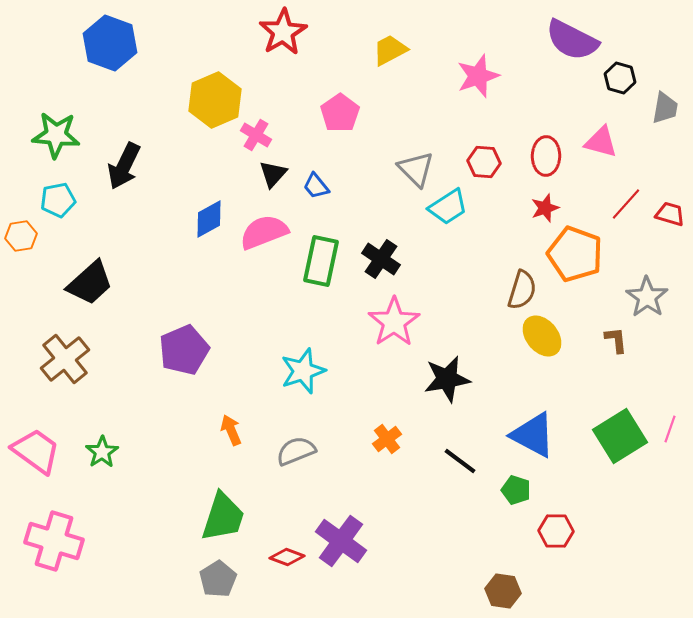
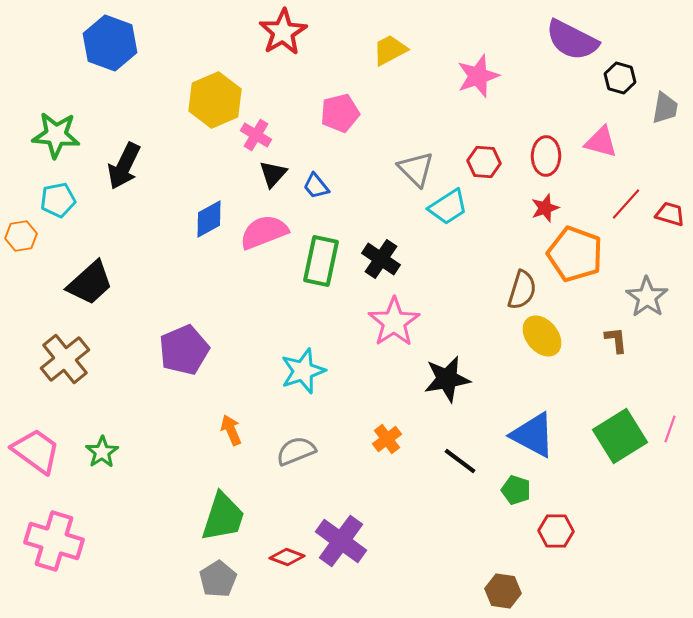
pink pentagon at (340, 113): rotated 21 degrees clockwise
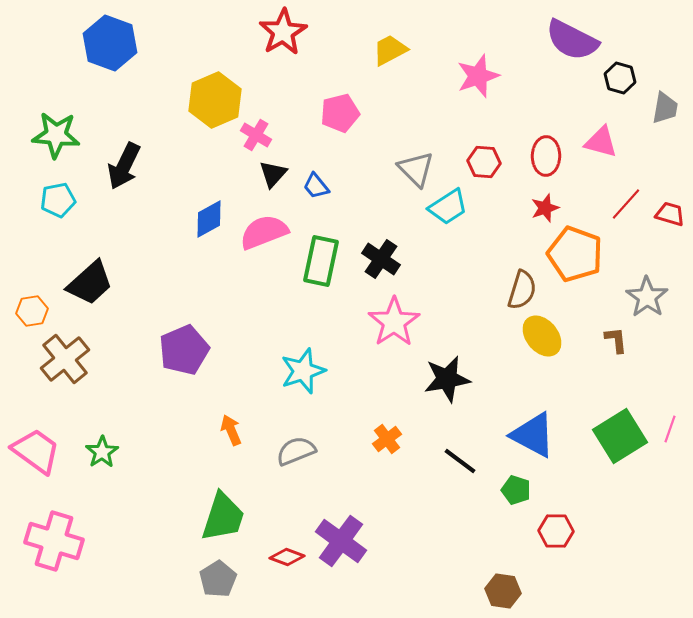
orange hexagon at (21, 236): moved 11 px right, 75 px down
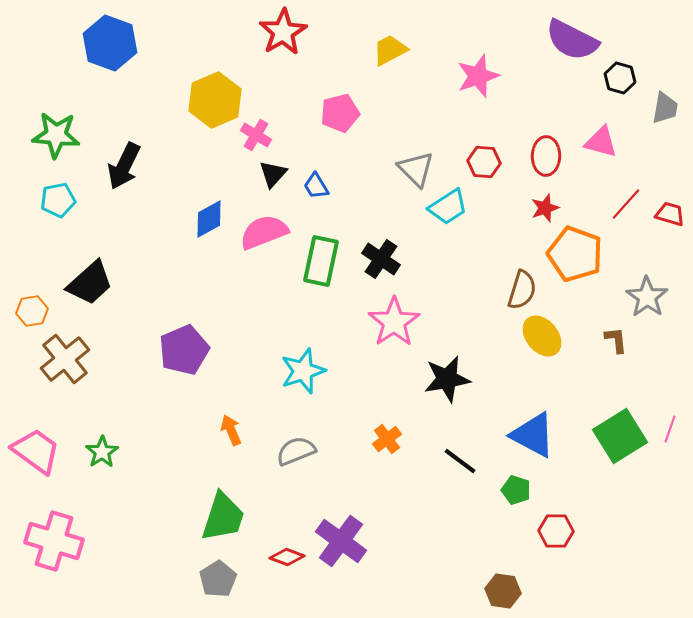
blue trapezoid at (316, 186): rotated 8 degrees clockwise
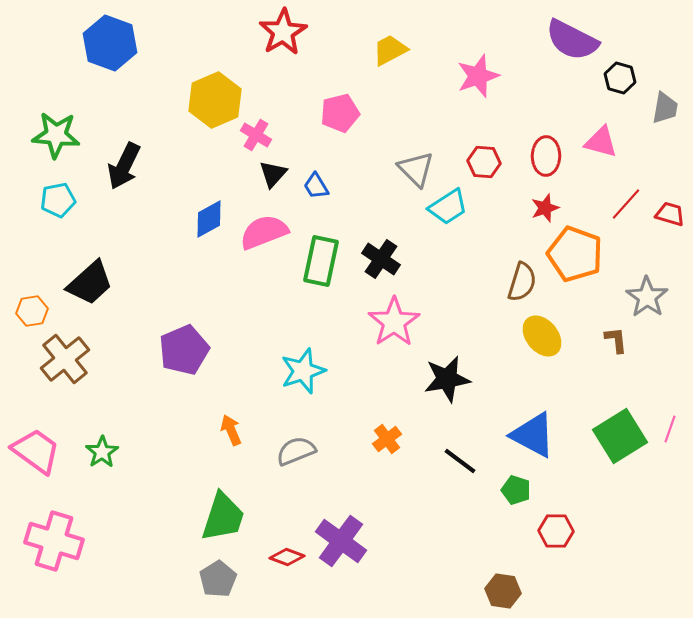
brown semicircle at (522, 290): moved 8 px up
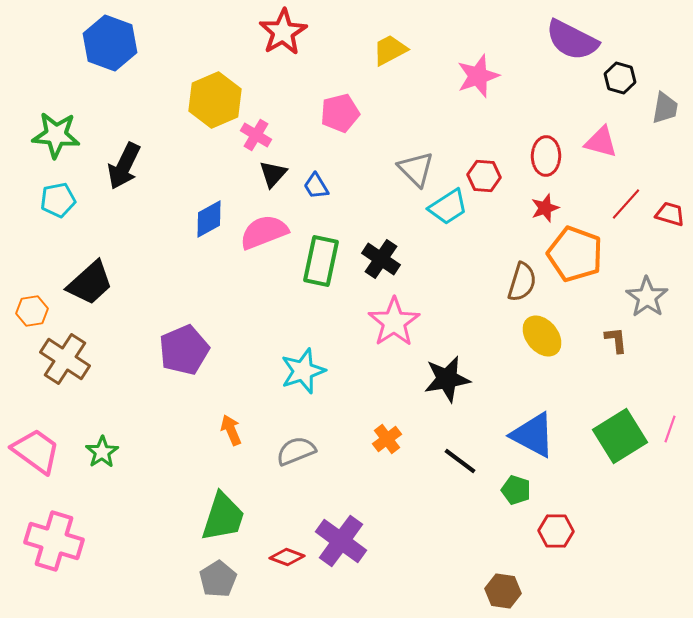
red hexagon at (484, 162): moved 14 px down
brown cross at (65, 359): rotated 18 degrees counterclockwise
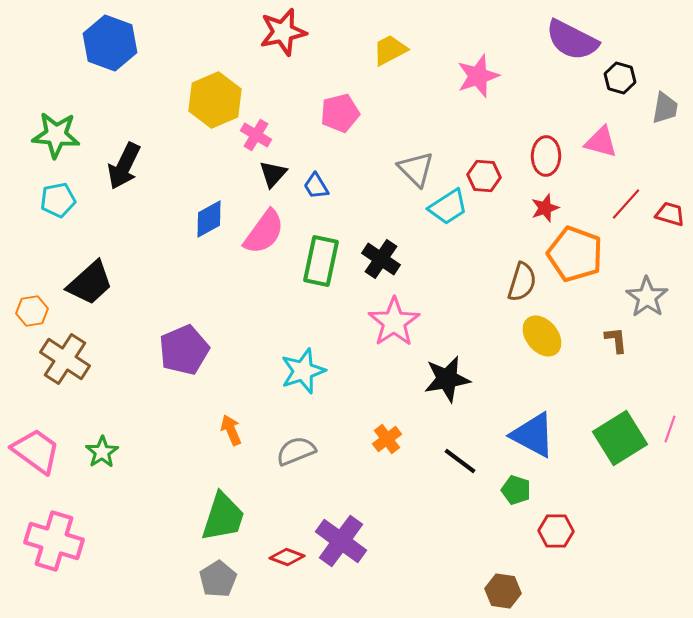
red star at (283, 32): rotated 18 degrees clockwise
pink semicircle at (264, 232): rotated 147 degrees clockwise
green square at (620, 436): moved 2 px down
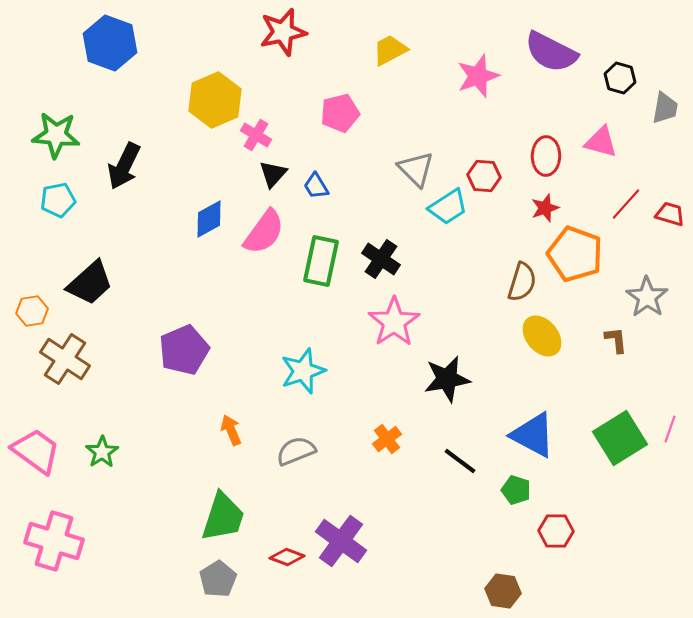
purple semicircle at (572, 40): moved 21 px left, 12 px down
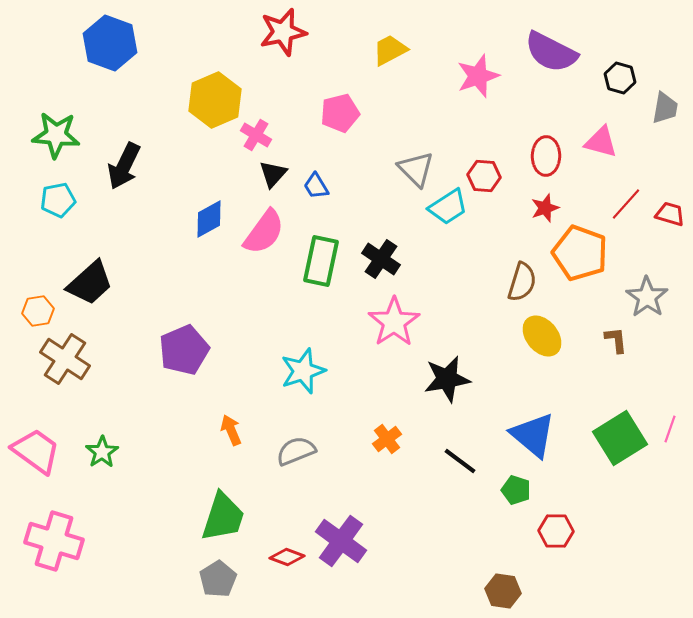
orange pentagon at (575, 254): moved 5 px right, 1 px up
orange hexagon at (32, 311): moved 6 px right
blue triangle at (533, 435): rotated 12 degrees clockwise
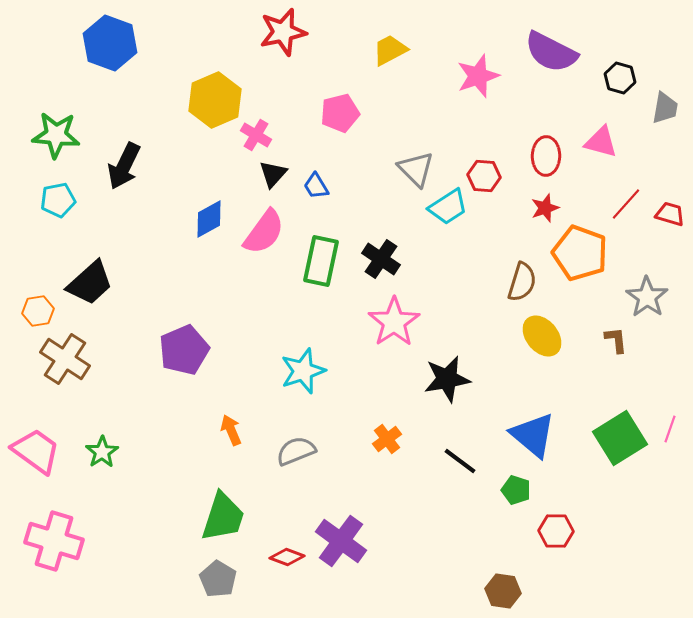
gray pentagon at (218, 579): rotated 9 degrees counterclockwise
